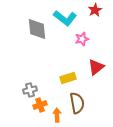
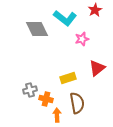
gray diamond: rotated 20 degrees counterclockwise
red triangle: moved 1 px right, 1 px down
orange cross: moved 6 px right, 6 px up; rotated 32 degrees clockwise
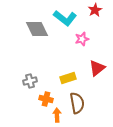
gray cross: moved 9 px up
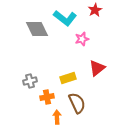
orange cross: moved 1 px right, 2 px up; rotated 24 degrees counterclockwise
brown semicircle: rotated 15 degrees counterclockwise
orange arrow: moved 2 px down
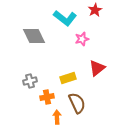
gray diamond: moved 3 px left, 7 px down
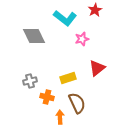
orange cross: rotated 24 degrees clockwise
orange arrow: moved 3 px right
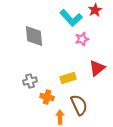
cyan L-shape: moved 6 px right; rotated 10 degrees clockwise
gray diamond: rotated 20 degrees clockwise
brown semicircle: moved 2 px right, 2 px down
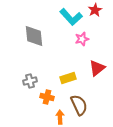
cyan L-shape: moved 1 px up
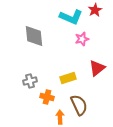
cyan L-shape: rotated 25 degrees counterclockwise
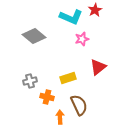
gray diamond: rotated 45 degrees counterclockwise
red triangle: moved 1 px right, 1 px up
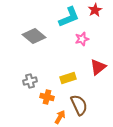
cyan L-shape: moved 2 px left; rotated 45 degrees counterclockwise
orange arrow: rotated 32 degrees clockwise
